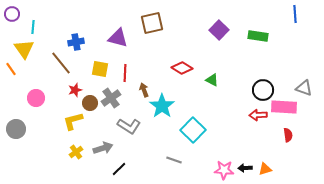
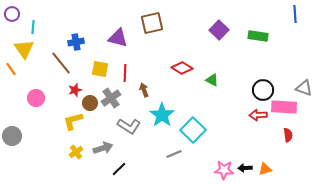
cyan star: moved 9 px down
gray circle: moved 4 px left, 7 px down
gray line: moved 6 px up; rotated 42 degrees counterclockwise
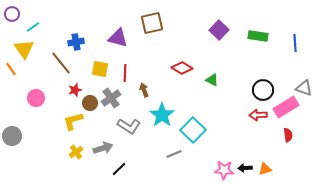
blue line: moved 29 px down
cyan line: rotated 48 degrees clockwise
pink rectangle: moved 2 px right; rotated 35 degrees counterclockwise
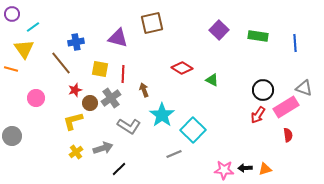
orange line: rotated 40 degrees counterclockwise
red line: moved 2 px left, 1 px down
red arrow: rotated 54 degrees counterclockwise
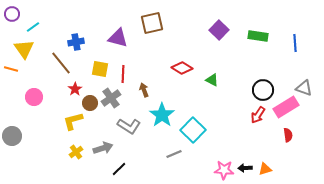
red star: moved 1 px up; rotated 16 degrees counterclockwise
pink circle: moved 2 px left, 1 px up
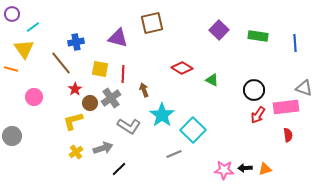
black circle: moved 9 px left
pink rectangle: rotated 25 degrees clockwise
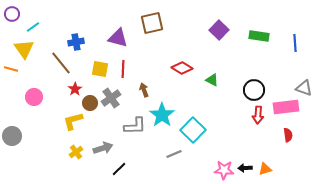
green rectangle: moved 1 px right
red line: moved 5 px up
red arrow: rotated 30 degrees counterclockwise
gray L-shape: moved 6 px right; rotated 35 degrees counterclockwise
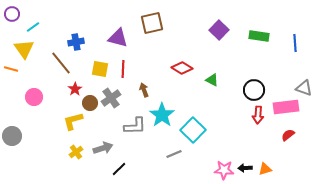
red semicircle: rotated 120 degrees counterclockwise
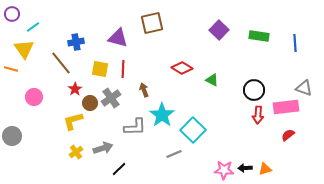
gray L-shape: moved 1 px down
